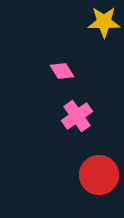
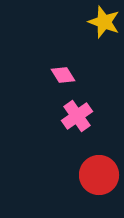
yellow star: rotated 20 degrees clockwise
pink diamond: moved 1 px right, 4 px down
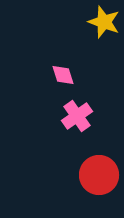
pink diamond: rotated 15 degrees clockwise
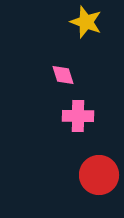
yellow star: moved 18 px left
pink cross: moved 1 px right; rotated 36 degrees clockwise
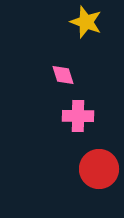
red circle: moved 6 px up
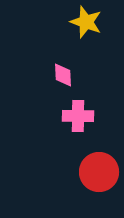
pink diamond: rotated 15 degrees clockwise
red circle: moved 3 px down
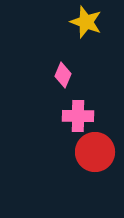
pink diamond: rotated 25 degrees clockwise
red circle: moved 4 px left, 20 px up
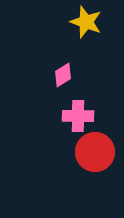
pink diamond: rotated 35 degrees clockwise
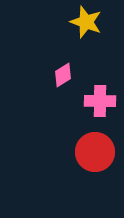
pink cross: moved 22 px right, 15 px up
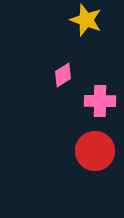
yellow star: moved 2 px up
red circle: moved 1 px up
